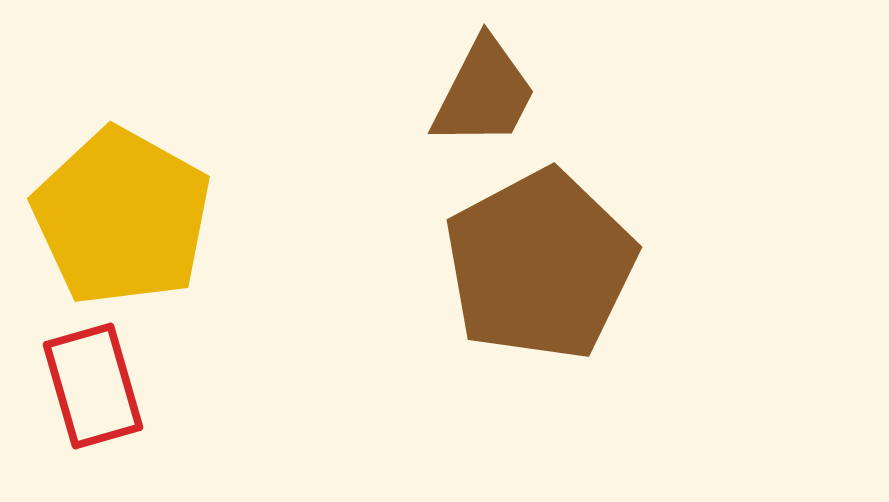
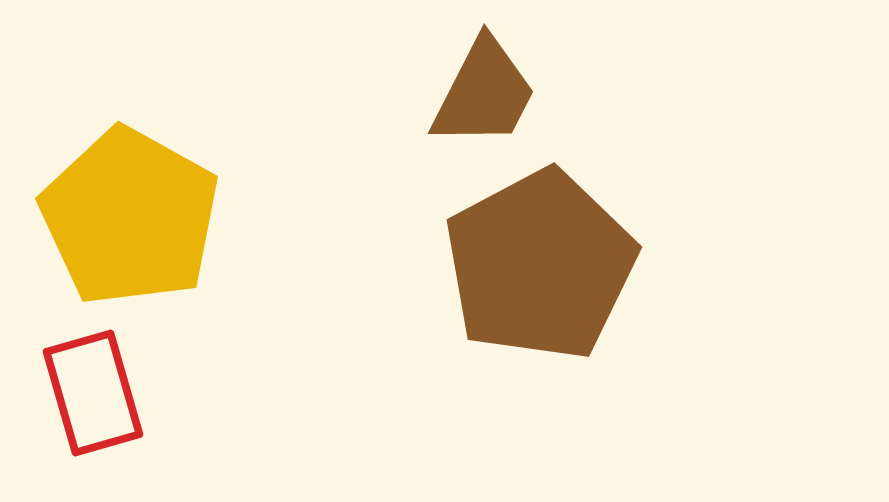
yellow pentagon: moved 8 px right
red rectangle: moved 7 px down
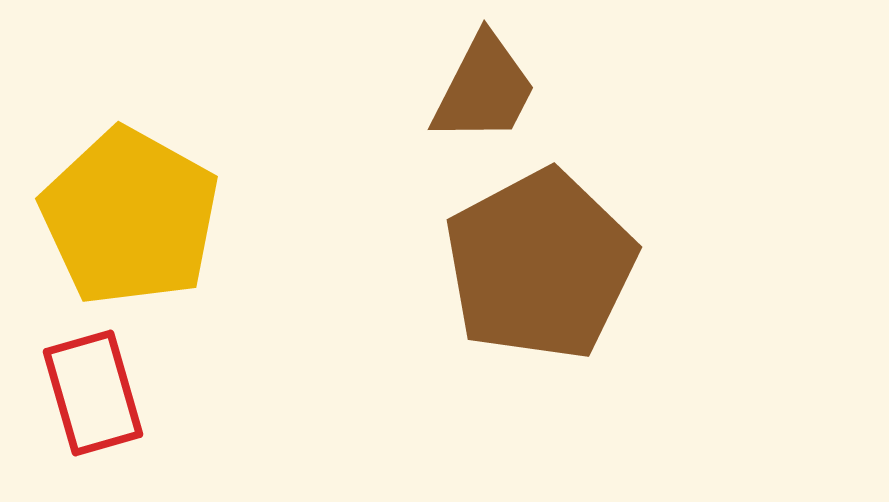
brown trapezoid: moved 4 px up
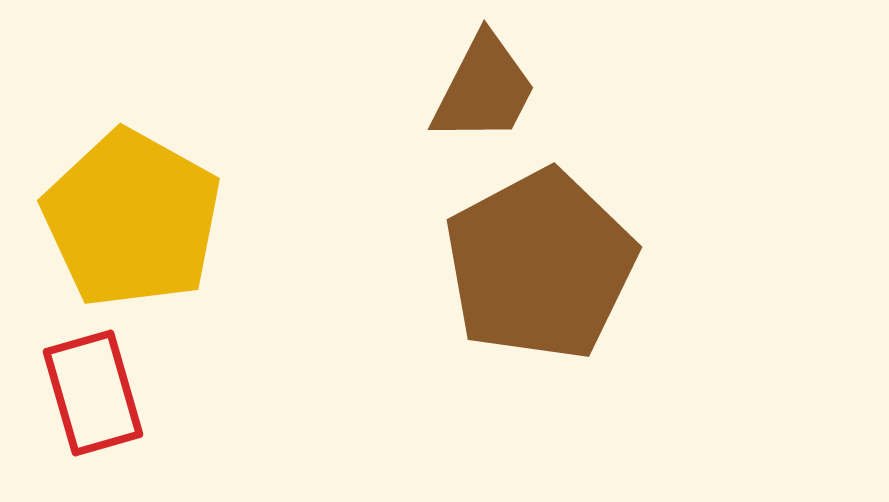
yellow pentagon: moved 2 px right, 2 px down
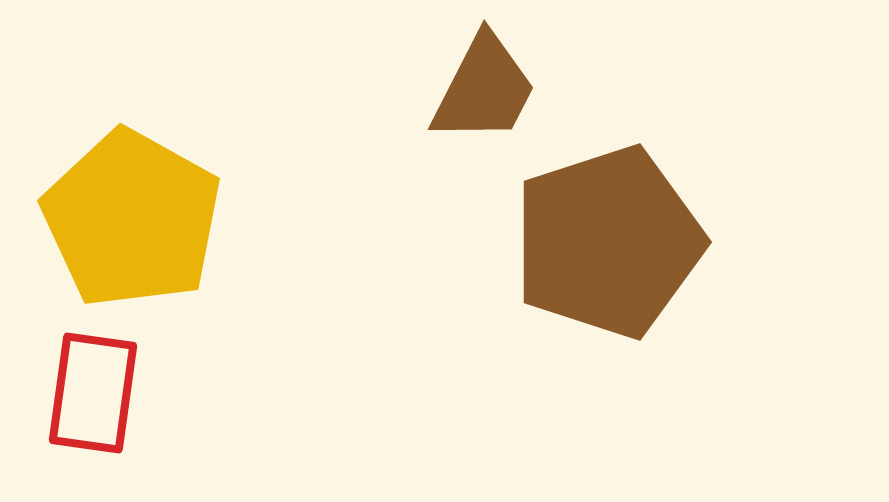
brown pentagon: moved 68 px right, 23 px up; rotated 10 degrees clockwise
red rectangle: rotated 24 degrees clockwise
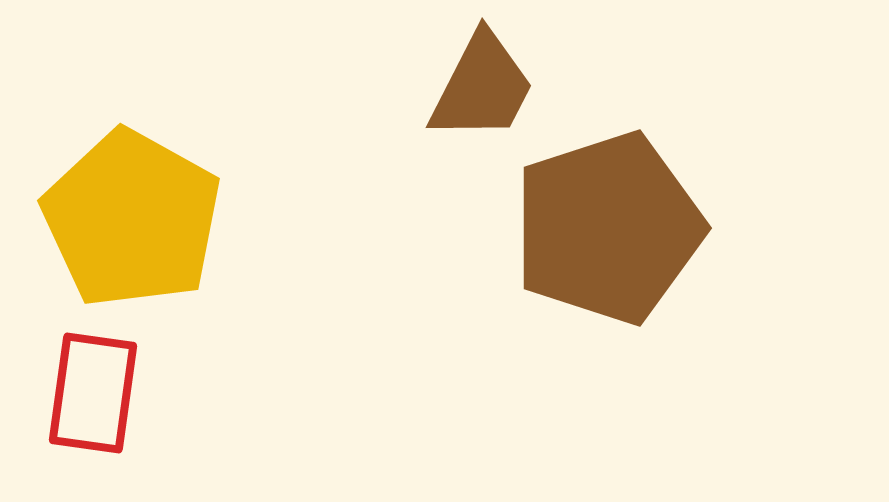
brown trapezoid: moved 2 px left, 2 px up
brown pentagon: moved 14 px up
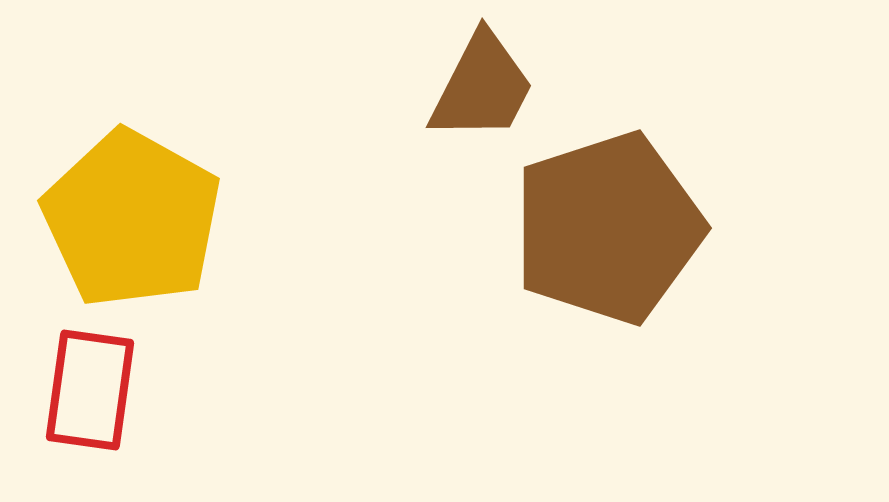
red rectangle: moved 3 px left, 3 px up
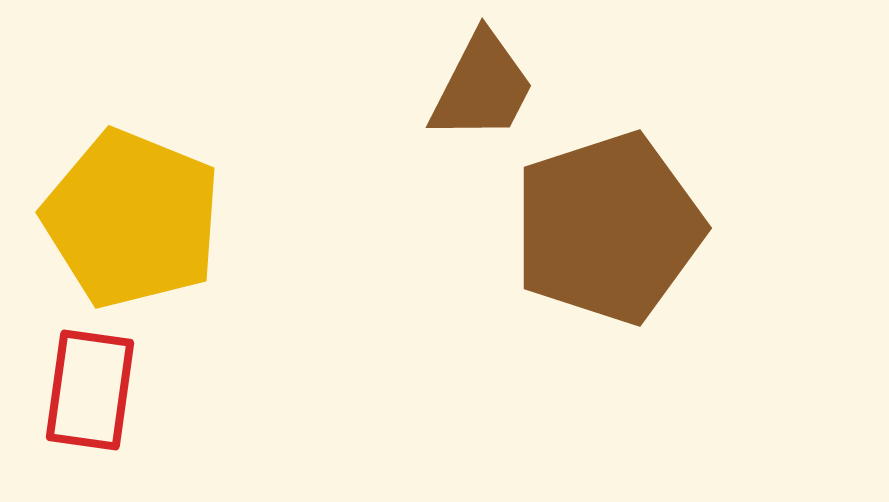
yellow pentagon: rotated 7 degrees counterclockwise
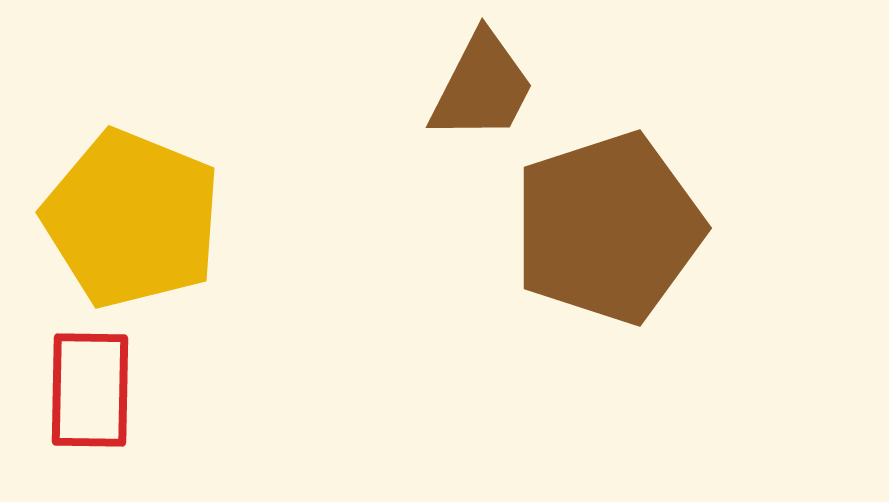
red rectangle: rotated 7 degrees counterclockwise
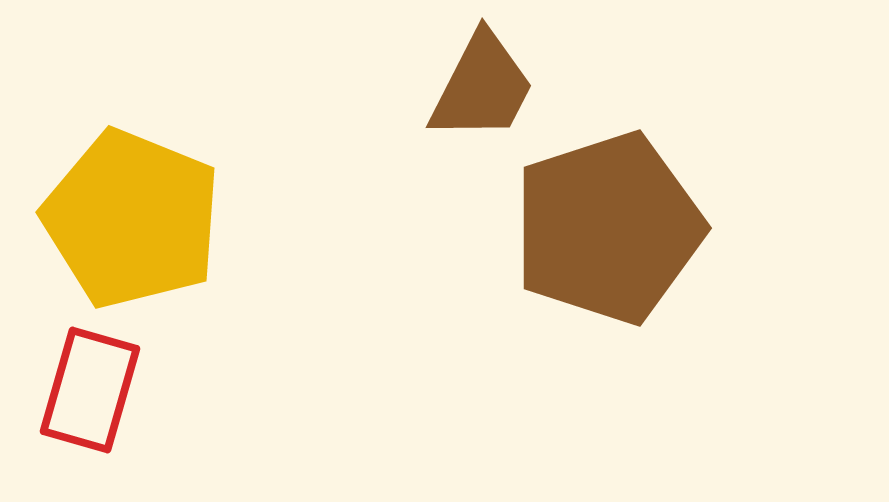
red rectangle: rotated 15 degrees clockwise
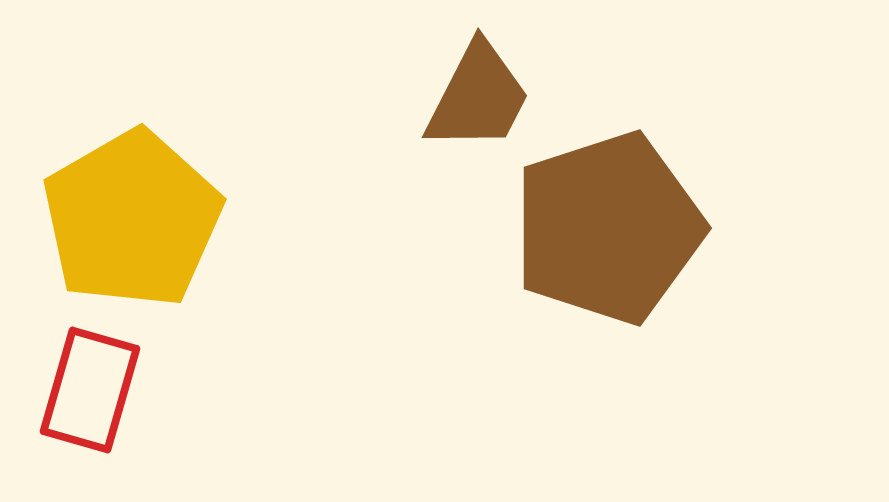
brown trapezoid: moved 4 px left, 10 px down
yellow pentagon: rotated 20 degrees clockwise
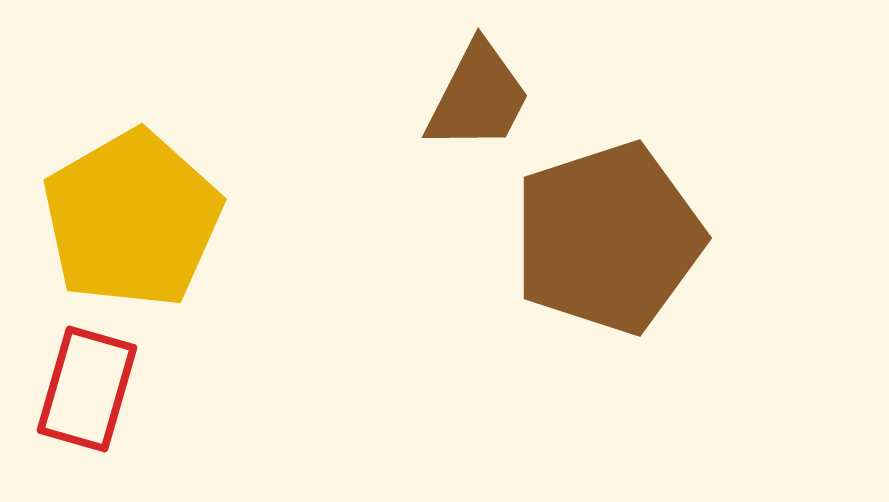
brown pentagon: moved 10 px down
red rectangle: moved 3 px left, 1 px up
